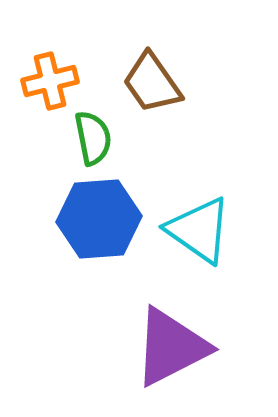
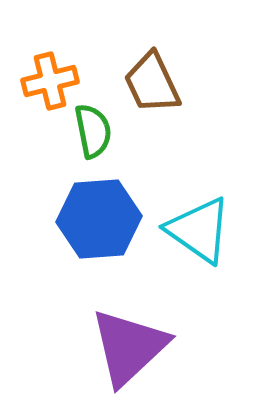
brown trapezoid: rotated 10 degrees clockwise
green semicircle: moved 7 px up
purple triangle: moved 42 px left; rotated 16 degrees counterclockwise
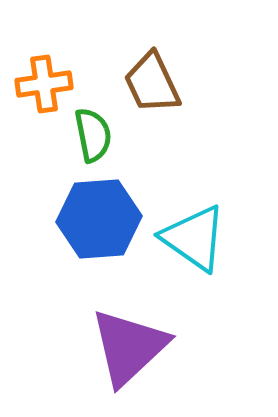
orange cross: moved 6 px left, 3 px down; rotated 6 degrees clockwise
green semicircle: moved 4 px down
cyan triangle: moved 5 px left, 8 px down
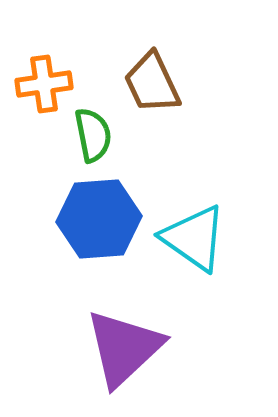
purple triangle: moved 5 px left, 1 px down
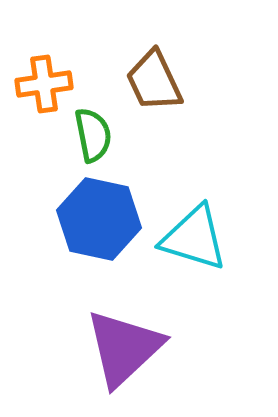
brown trapezoid: moved 2 px right, 2 px up
blue hexagon: rotated 16 degrees clockwise
cyan triangle: rotated 18 degrees counterclockwise
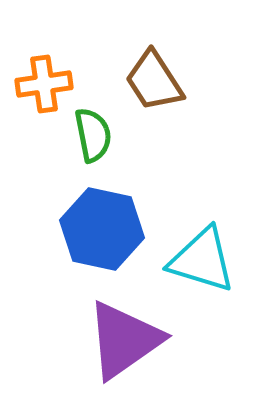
brown trapezoid: rotated 8 degrees counterclockwise
blue hexagon: moved 3 px right, 10 px down
cyan triangle: moved 8 px right, 22 px down
purple triangle: moved 8 px up; rotated 8 degrees clockwise
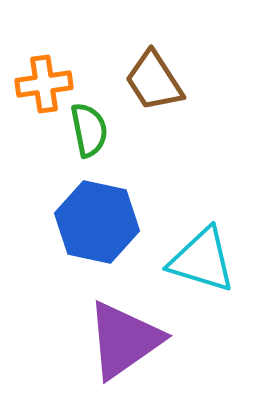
green semicircle: moved 4 px left, 5 px up
blue hexagon: moved 5 px left, 7 px up
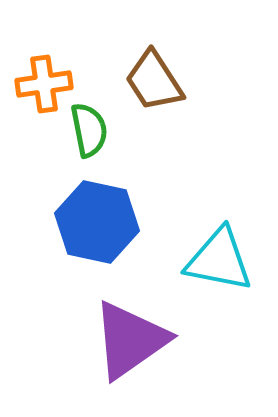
cyan triangle: moved 17 px right; rotated 6 degrees counterclockwise
purple triangle: moved 6 px right
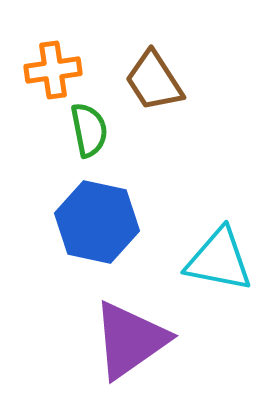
orange cross: moved 9 px right, 14 px up
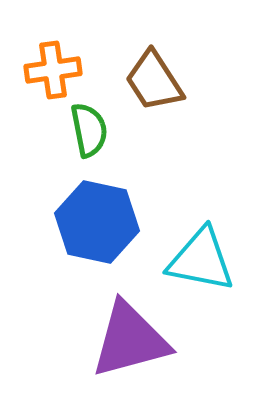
cyan triangle: moved 18 px left
purple triangle: rotated 20 degrees clockwise
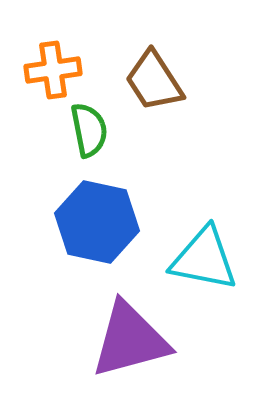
cyan triangle: moved 3 px right, 1 px up
